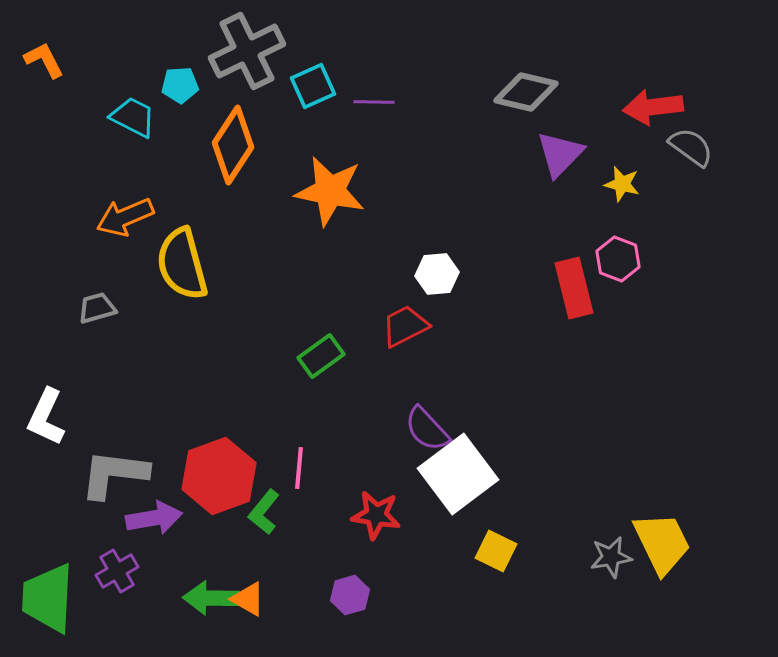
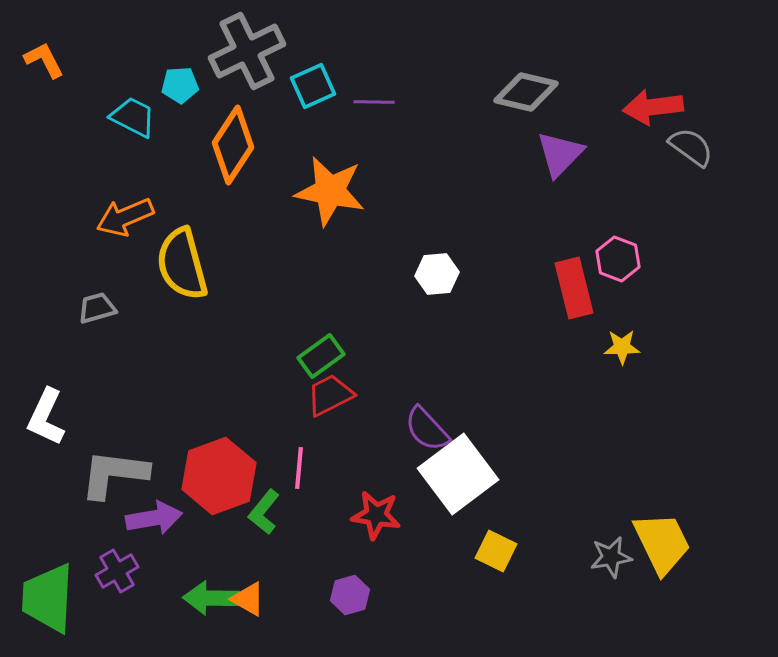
yellow star: moved 163 px down; rotated 15 degrees counterclockwise
red trapezoid: moved 75 px left, 69 px down
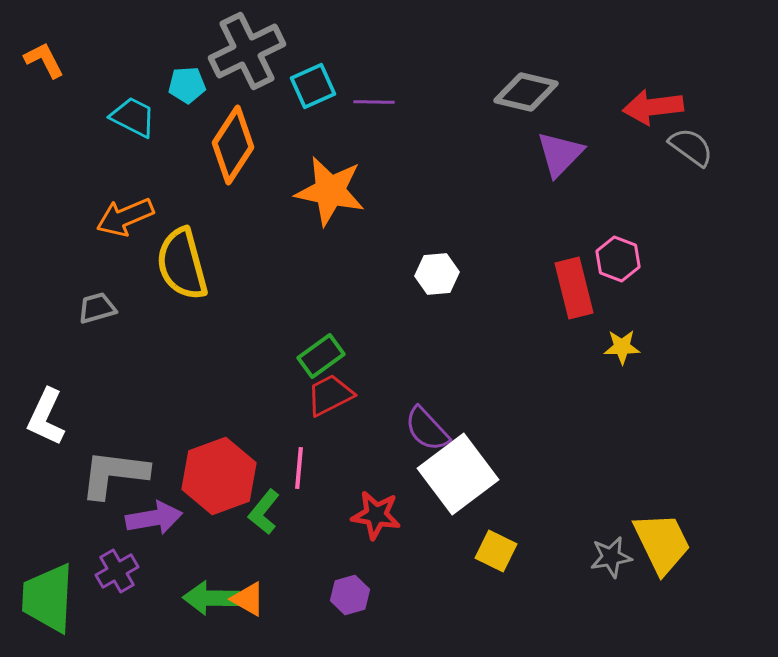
cyan pentagon: moved 7 px right
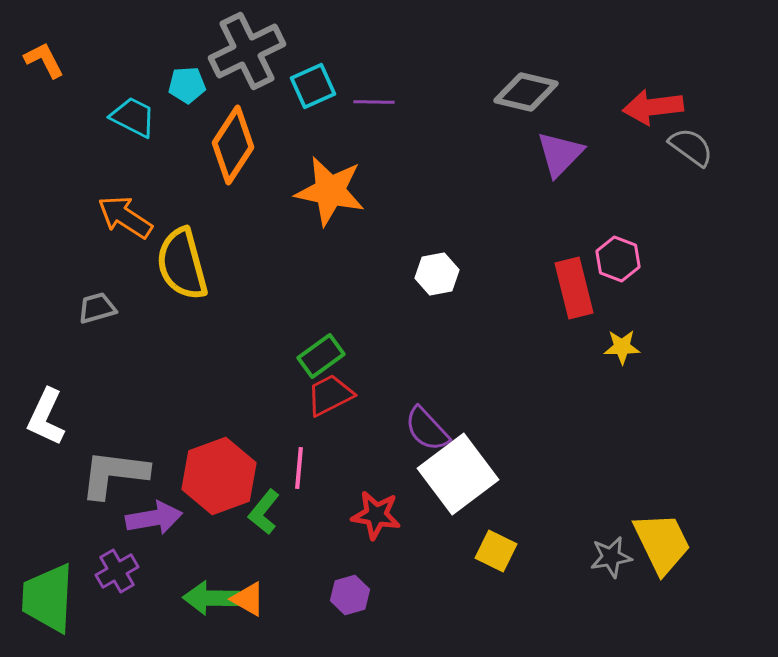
orange arrow: rotated 56 degrees clockwise
white hexagon: rotated 6 degrees counterclockwise
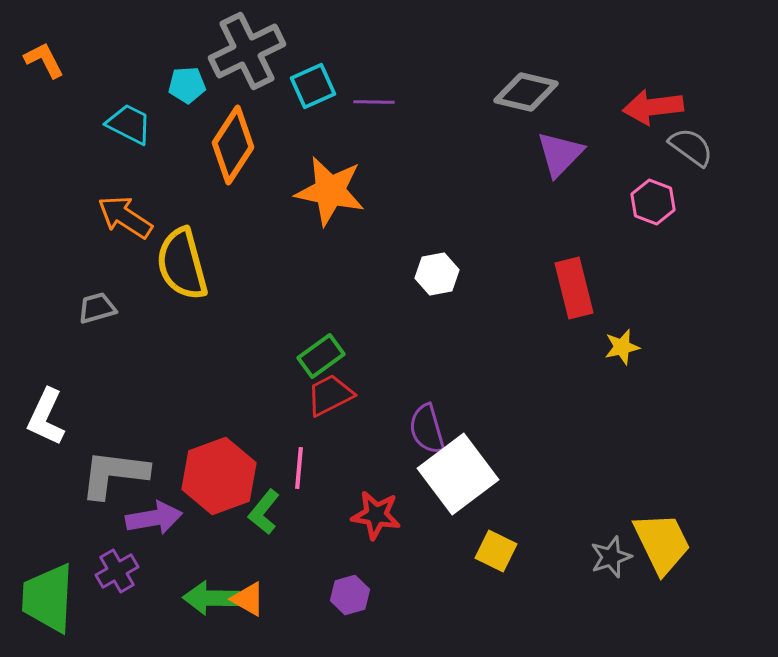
cyan trapezoid: moved 4 px left, 7 px down
pink hexagon: moved 35 px right, 57 px up
yellow star: rotated 12 degrees counterclockwise
purple semicircle: rotated 27 degrees clockwise
gray star: rotated 9 degrees counterclockwise
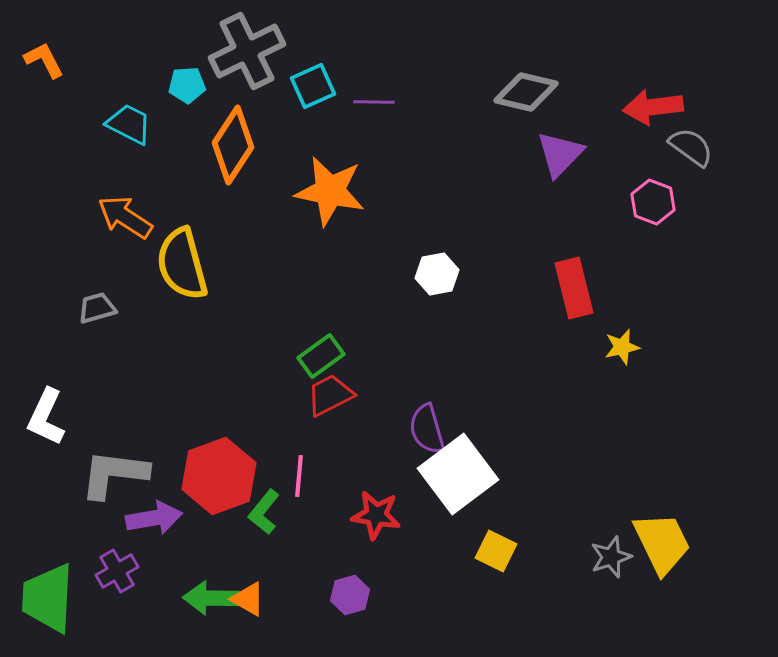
pink line: moved 8 px down
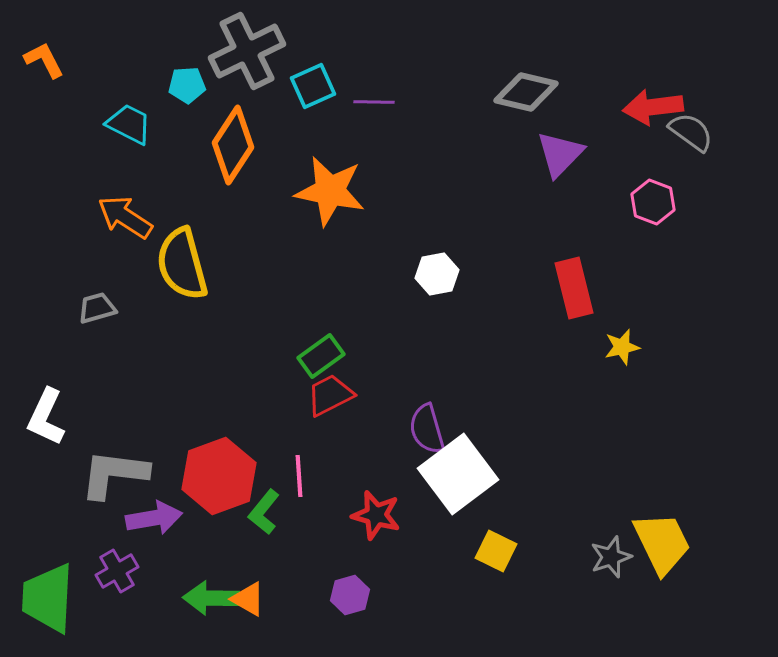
gray semicircle: moved 15 px up
pink line: rotated 9 degrees counterclockwise
red star: rotated 6 degrees clockwise
